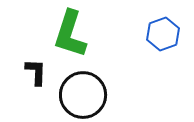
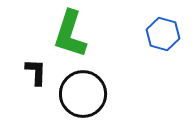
blue hexagon: rotated 24 degrees counterclockwise
black circle: moved 1 px up
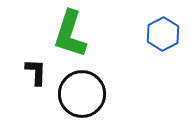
blue hexagon: rotated 16 degrees clockwise
black circle: moved 1 px left
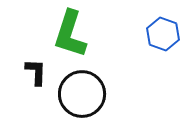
blue hexagon: rotated 12 degrees counterclockwise
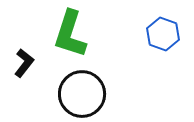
black L-shape: moved 12 px left, 9 px up; rotated 36 degrees clockwise
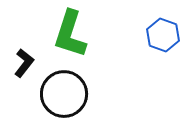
blue hexagon: moved 1 px down
black circle: moved 18 px left
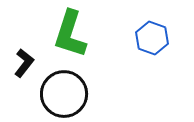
blue hexagon: moved 11 px left, 3 px down
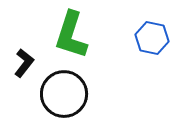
green L-shape: moved 1 px right, 1 px down
blue hexagon: rotated 8 degrees counterclockwise
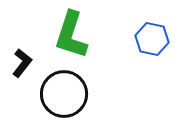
blue hexagon: moved 1 px down
black L-shape: moved 2 px left
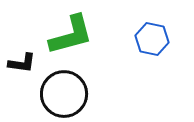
green L-shape: rotated 123 degrees counterclockwise
black L-shape: rotated 60 degrees clockwise
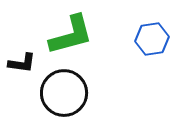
blue hexagon: rotated 20 degrees counterclockwise
black circle: moved 1 px up
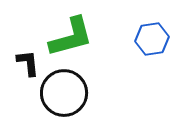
green L-shape: moved 2 px down
black L-shape: moved 6 px right; rotated 104 degrees counterclockwise
